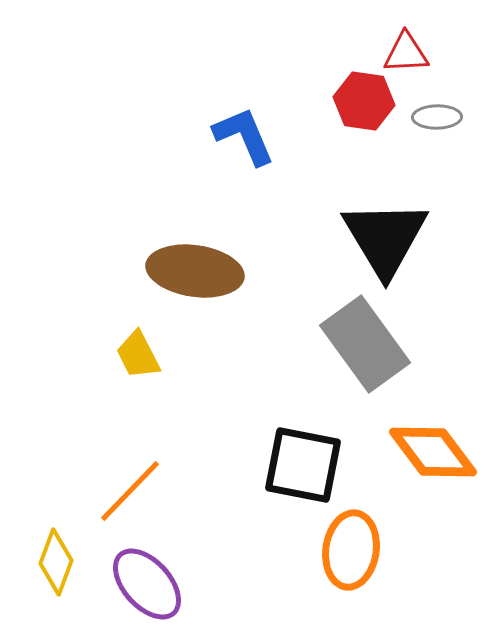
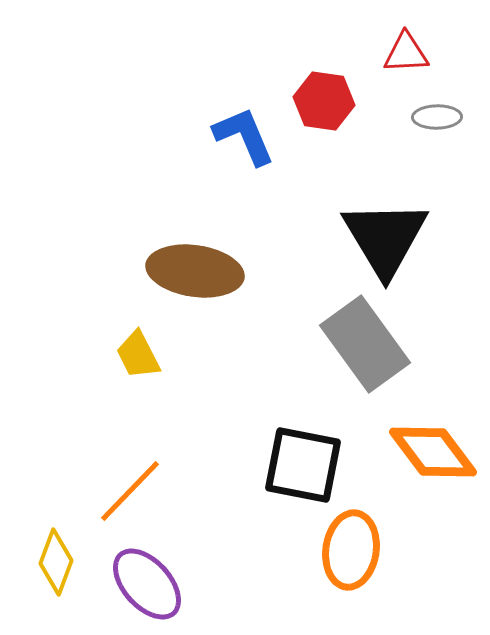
red hexagon: moved 40 px left
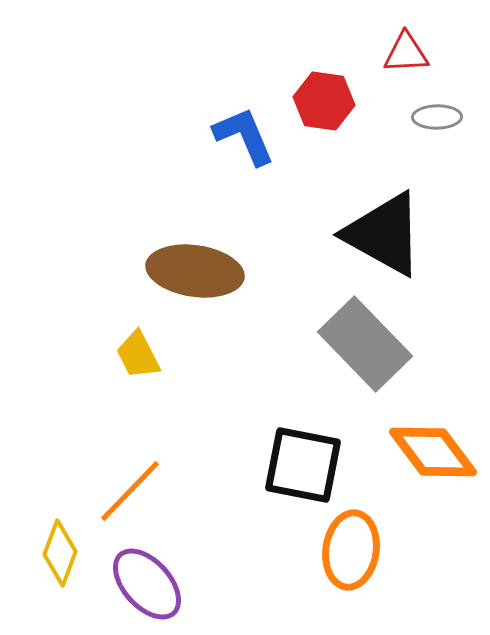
black triangle: moved 1 px left, 4 px up; rotated 30 degrees counterclockwise
gray rectangle: rotated 8 degrees counterclockwise
yellow diamond: moved 4 px right, 9 px up
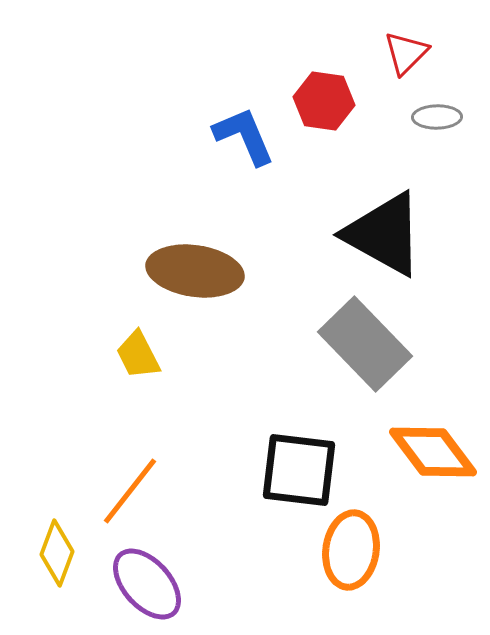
red triangle: rotated 42 degrees counterclockwise
black square: moved 4 px left, 5 px down; rotated 4 degrees counterclockwise
orange line: rotated 6 degrees counterclockwise
yellow diamond: moved 3 px left
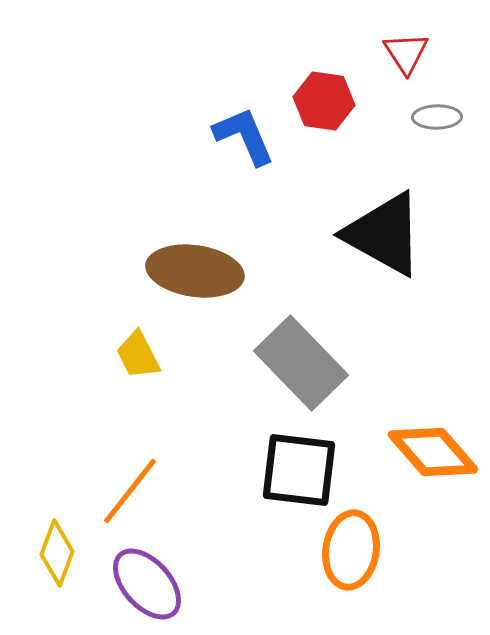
red triangle: rotated 18 degrees counterclockwise
gray rectangle: moved 64 px left, 19 px down
orange diamond: rotated 4 degrees counterclockwise
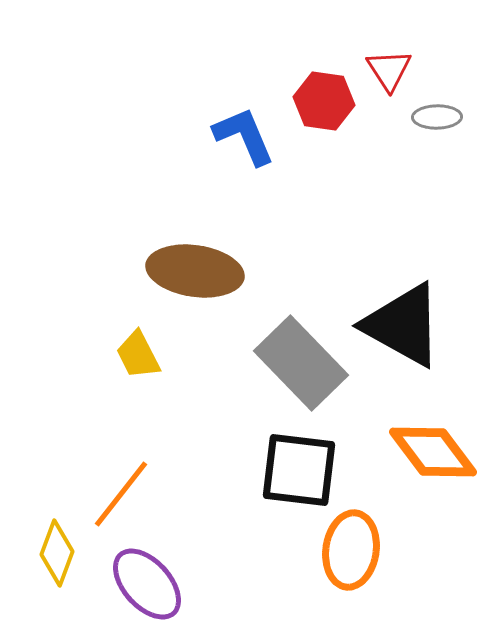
red triangle: moved 17 px left, 17 px down
black triangle: moved 19 px right, 91 px down
orange diamond: rotated 4 degrees clockwise
orange line: moved 9 px left, 3 px down
